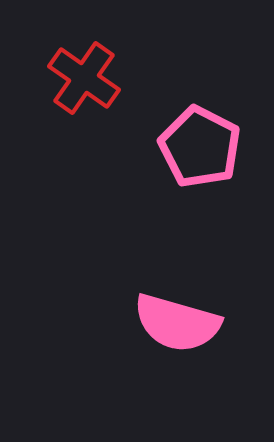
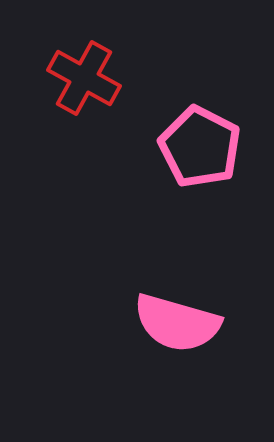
red cross: rotated 6 degrees counterclockwise
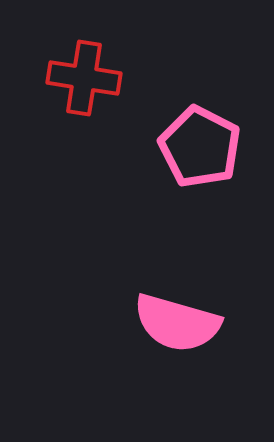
red cross: rotated 20 degrees counterclockwise
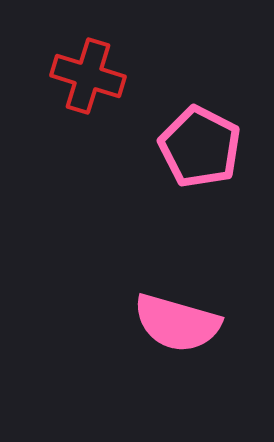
red cross: moved 4 px right, 2 px up; rotated 8 degrees clockwise
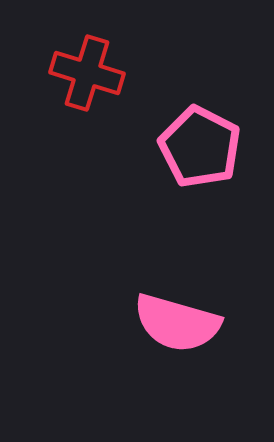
red cross: moved 1 px left, 3 px up
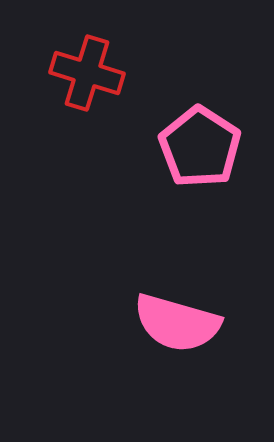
pink pentagon: rotated 6 degrees clockwise
